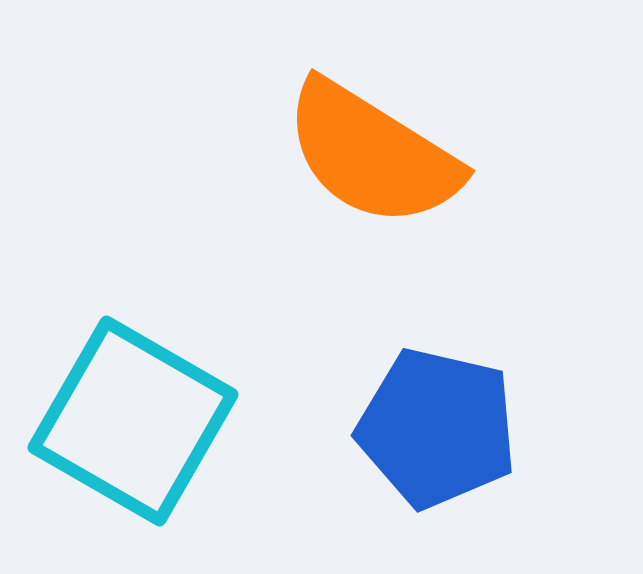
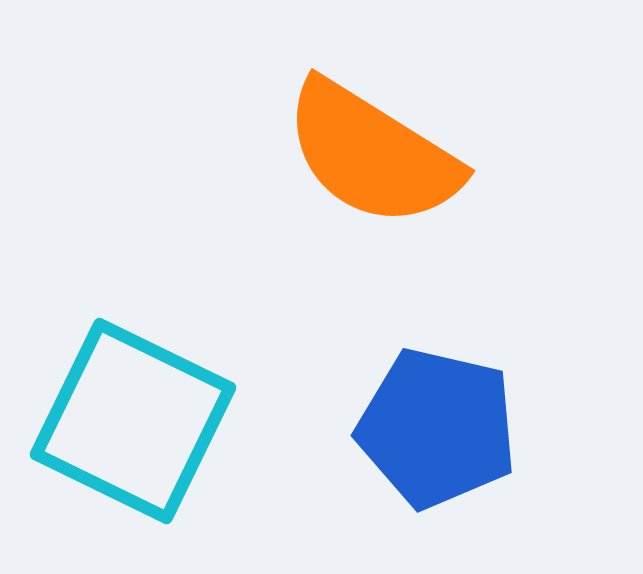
cyan square: rotated 4 degrees counterclockwise
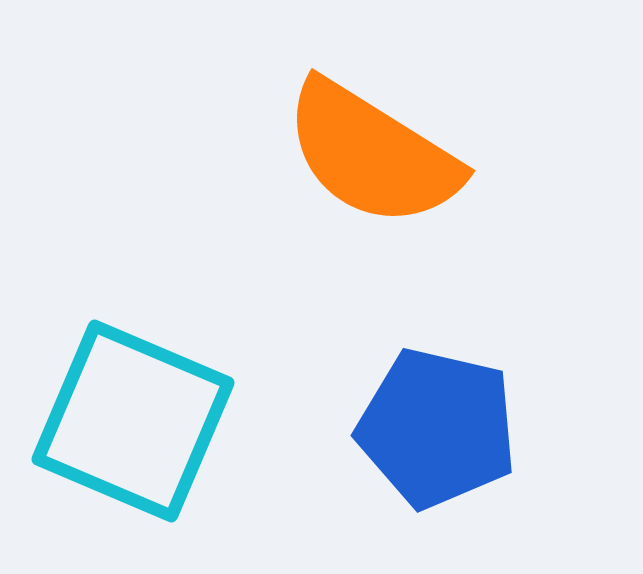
cyan square: rotated 3 degrees counterclockwise
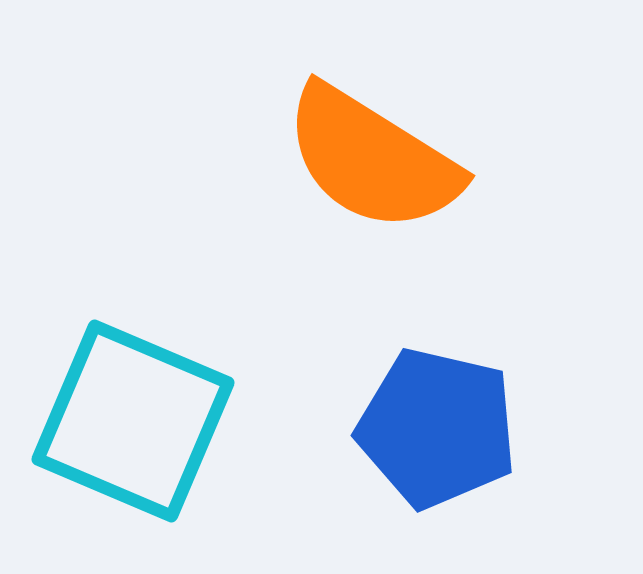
orange semicircle: moved 5 px down
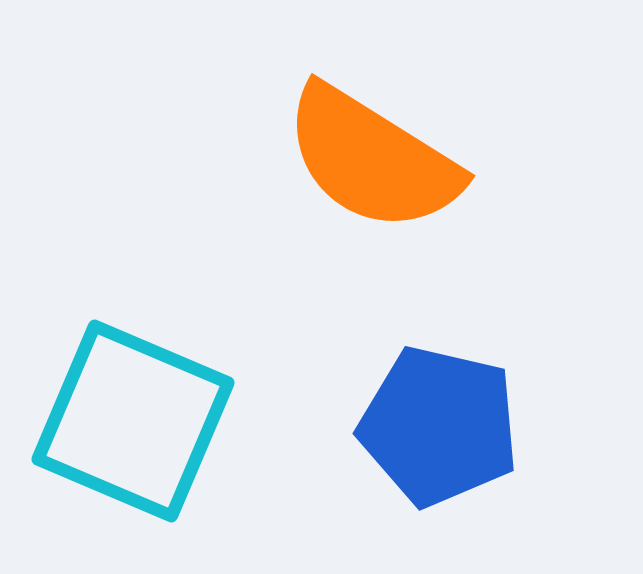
blue pentagon: moved 2 px right, 2 px up
